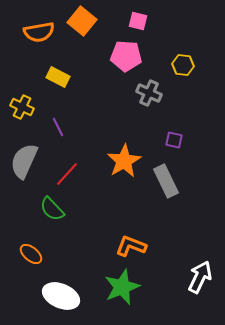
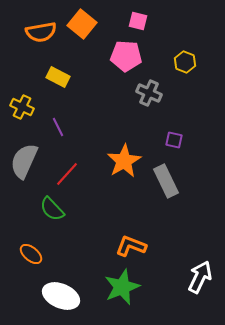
orange square: moved 3 px down
orange semicircle: moved 2 px right
yellow hexagon: moved 2 px right, 3 px up; rotated 15 degrees clockwise
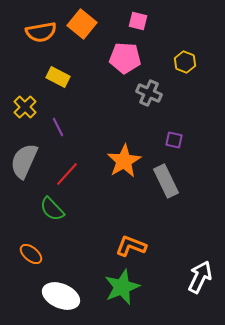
pink pentagon: moved 1 px left, 2 px down
yellow cross: moved 3 px right; rotated 20 degrees clockwise
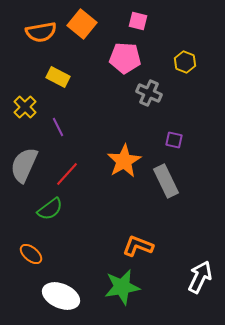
gray semicircle: moved 4 px down
green semicircle: moved 2 px left; rotated 84 degrees counterclockwise
orange L-shape: moved 7 px right
green star: rotated 12 degrees clockwise
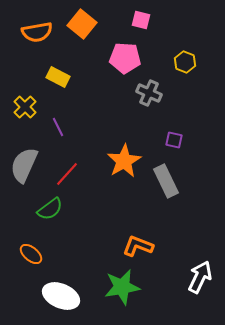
pink square: moved 3 px right, 1 px up
orange semicircle: moved 4 px left
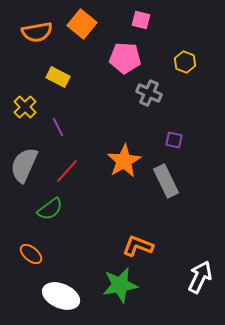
red line: moved 3 px up
green star: moved 2 px left, 2 px up
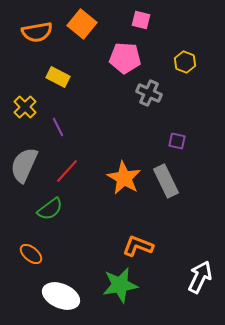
purple square: moved 3 px right, 1 px down
orange star: moved 17 px down; rotated 12 degrees counterclockwise
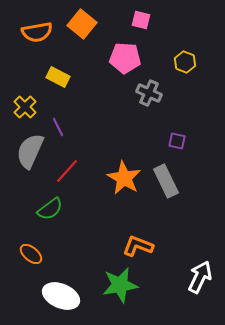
gray semicircle: moved 6 px right, 14 px up
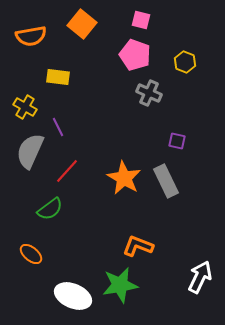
orange semicircle: moved 6 px left, 4 px down
pink pentagon: moved 10 px right, 3 px up; rotated 16 degrees clockwise
yellow rectangle: rotated 20 degrees counterclockwise
yellow cross: rotated 15 degrees counterclockwise
white ellipse: moved 12 px right
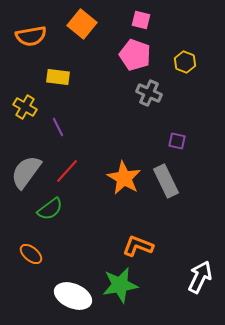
gray semicircle: moved 4 px left, 21 px down; rotated 12 degrees clockwise
